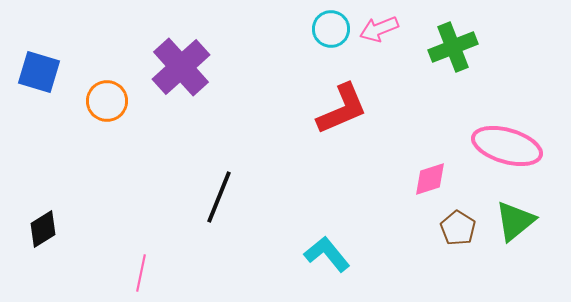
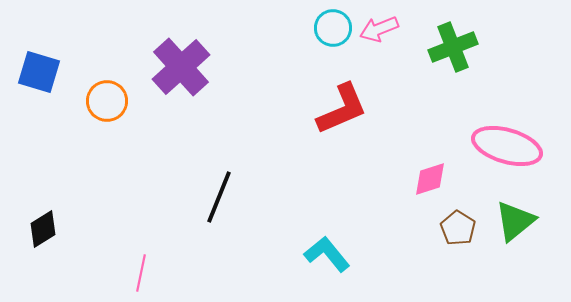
cyan circle: moved 2 px right, 1 px up
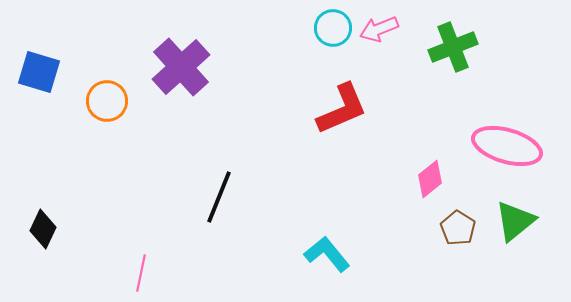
pink diamond: rotated 21 degrees counterclockwise
black diamond: rotated 33 degrees counterclockwise
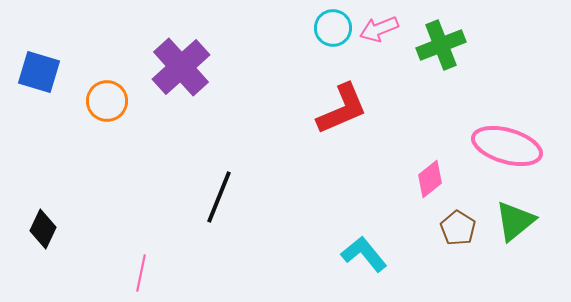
green cross: moved 12 px left, 2 px up
cyan L-shape: moved 37 px right
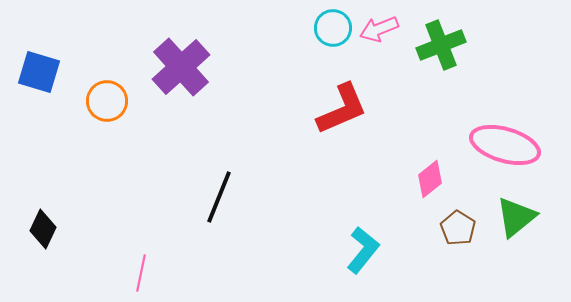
pink ellipse: moved 2 px left, 1 px up
green triangle: moved 1 px right, 4 px up
cyan L-shape: moved 1 px left, 4 px up; rotated 78 degrees clockwise
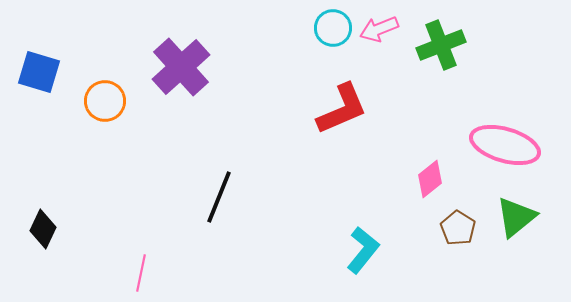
orange circle: moved 2 px left
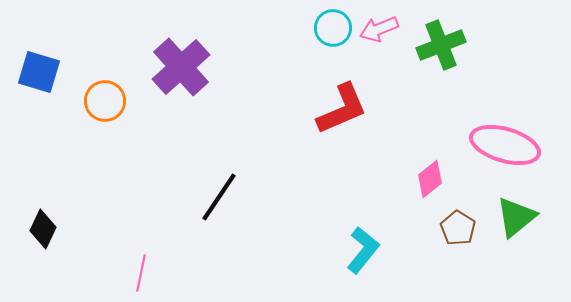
black line: rotated 12 degrees clockwise
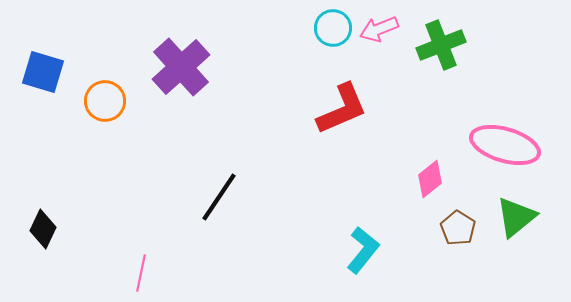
blue square: moved 4 px right
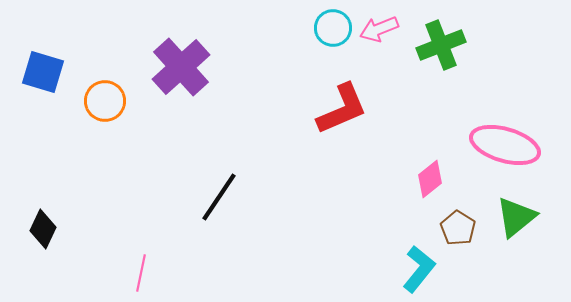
cyan L-shape: moved 56 px right, 19 px down
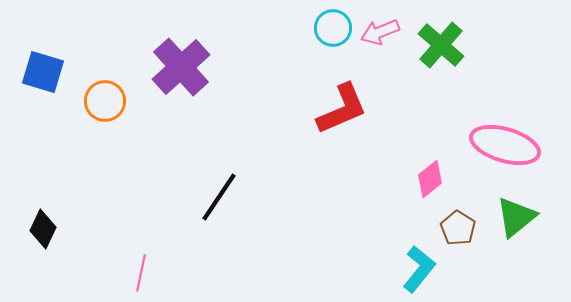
pink arrow: moved 1 px right, 3 px down
green cross: rotated 27 degrees counterclockwise
